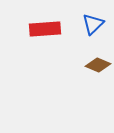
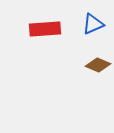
blue triangle: rotated 20 degrees clockwise
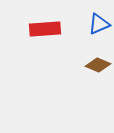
blue triangle: moved 6 px right
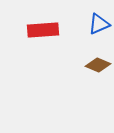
red rectangle: moved 2 px left, 1 px down
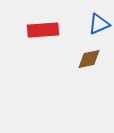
brown diamond: moved 9 px left, 6 px up; rotated 35 degrees counterclockwise
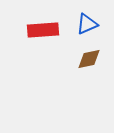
blue triangle: moved 12 px left
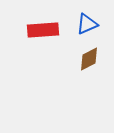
brown diamond: rotated 15 degrees counterclockwise
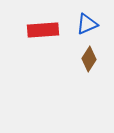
brown diamond: rotated 30 degrees counterclockwise
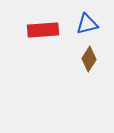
blue triangle: rotated 10 degrees clockwise
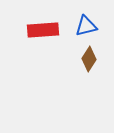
blue triangle: moved 1 px left, 2 px down
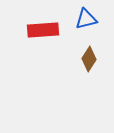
blue triangle: moved 7 px up
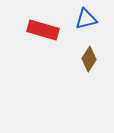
red rectangle: rotated 20 degrees clockwise
